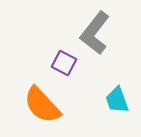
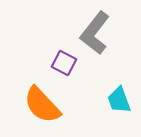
cyan trapezoid: moved 2 px right
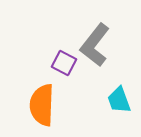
gray L-shape: moved 12 px down
orange semicircle: rotated 45 degrees clockwise
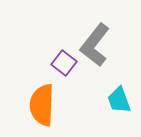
purple square: rotated 10 degrees clockwise
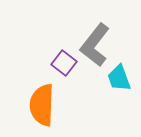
cyan trapezoid: moved 22 px up
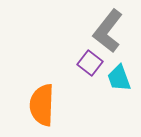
gray L-shape: moved 13 px right, 14 px up
purple square: moved 26 px right
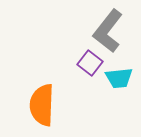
cyan trapezoid: rotated 76 degrees counterclockwise
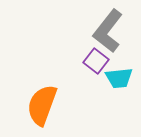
purple square: moved 6 px right, 2 px up
orange semicircle: rotated 18 degrees clockwise
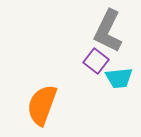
gray L-shape: rotated 12 degrees counterclockwise
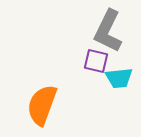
purple square: rotated 25 degrees counterclockwise
